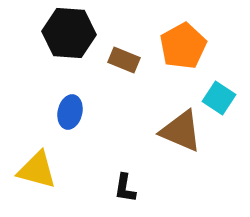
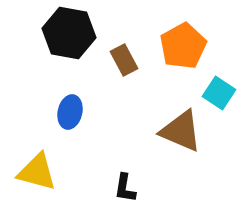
black hexagon: rotated 6 degrees clockwise
brown rectangle: rotated 40 degrees clockwise
cyan square: moved 5 px up
yellow triangle: moved 2 px down
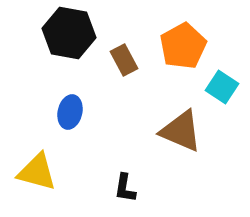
cyan square: moved 3 px right, 6 px up
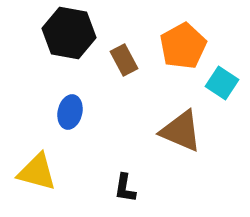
cyan square: moved 4 px up
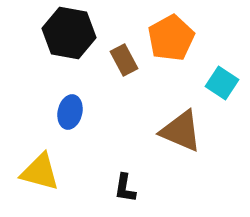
orange pentagon: moved 12 px left, 8 px up
yellow triangle: moved 3 px right
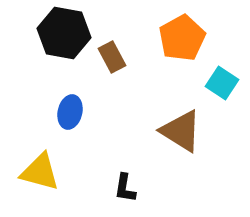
black hexagon: moved 5 px left
orange pentagon: moved 11 px right
brown rectangle: moved 12 px left, 3 px up
brown triangle: rotated 9 degrees clockwise
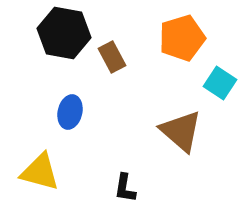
orange pentagon: rotated 12 degrees clockwise
cyan square: moved 2 px left
brown triangle: rotated 9 degrees clockwise
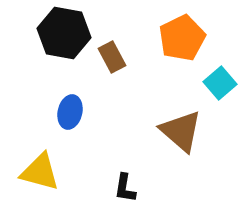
orange pentagon: rotated 9 degrees counterclockwise
cyan square: rotated 16 degrees clockwise
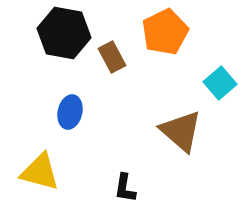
orange pentagon: moved 17 px left, 6 px up
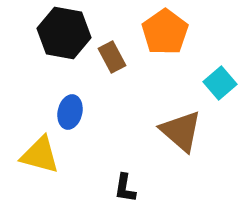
orange pentagon: rotated 9 degrees counterclockwise
yellow triangle: moved 17 px up
